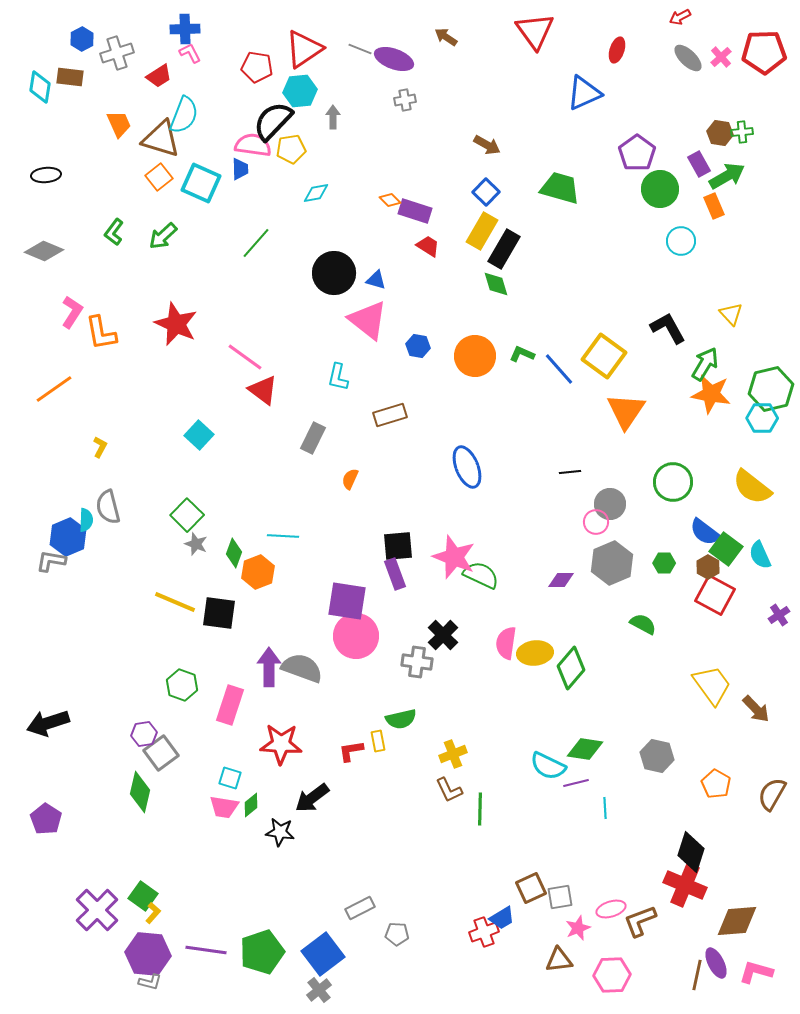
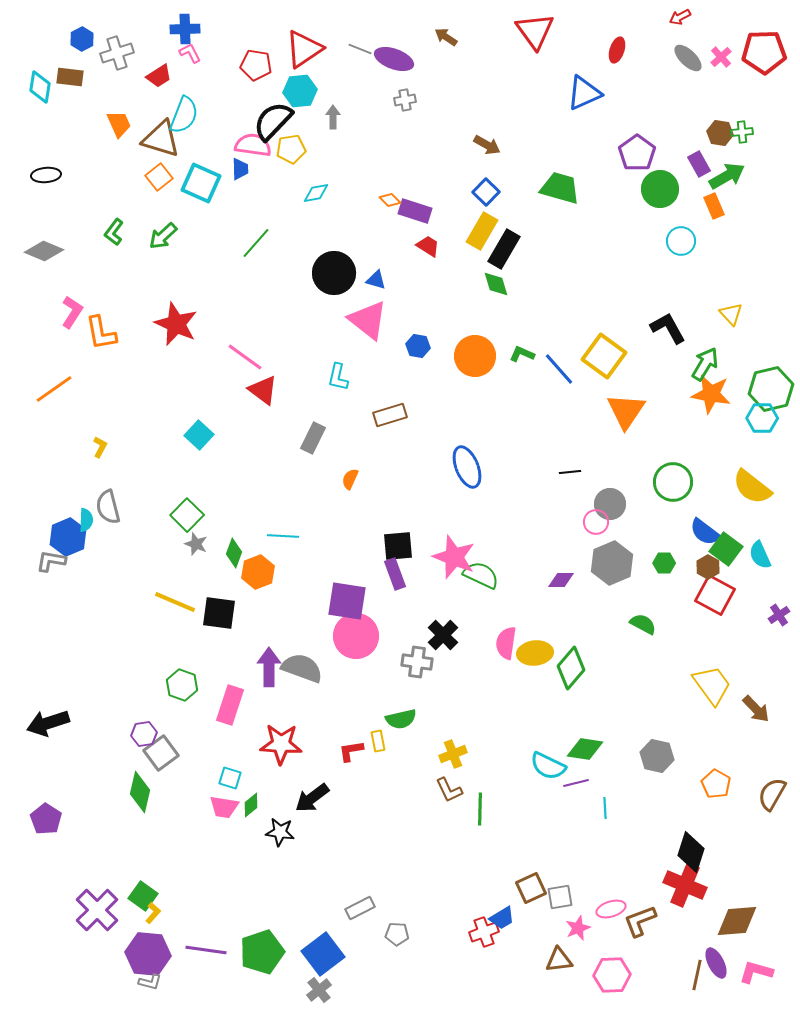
red pentagon at (257, 67): moved 1 px left, 2 px up
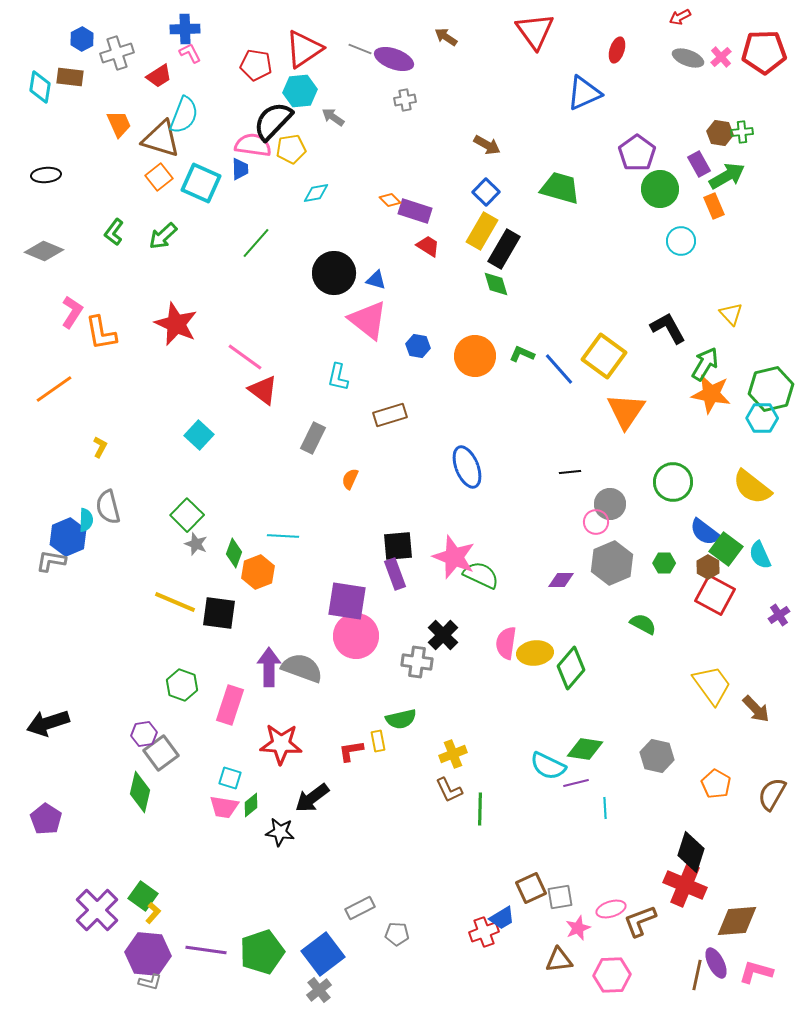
gray ellipse at (688, 58): rotated 24 degrees counterclockwise
gray arrow at (333, 117): rotated 55 degrees counterclockwise
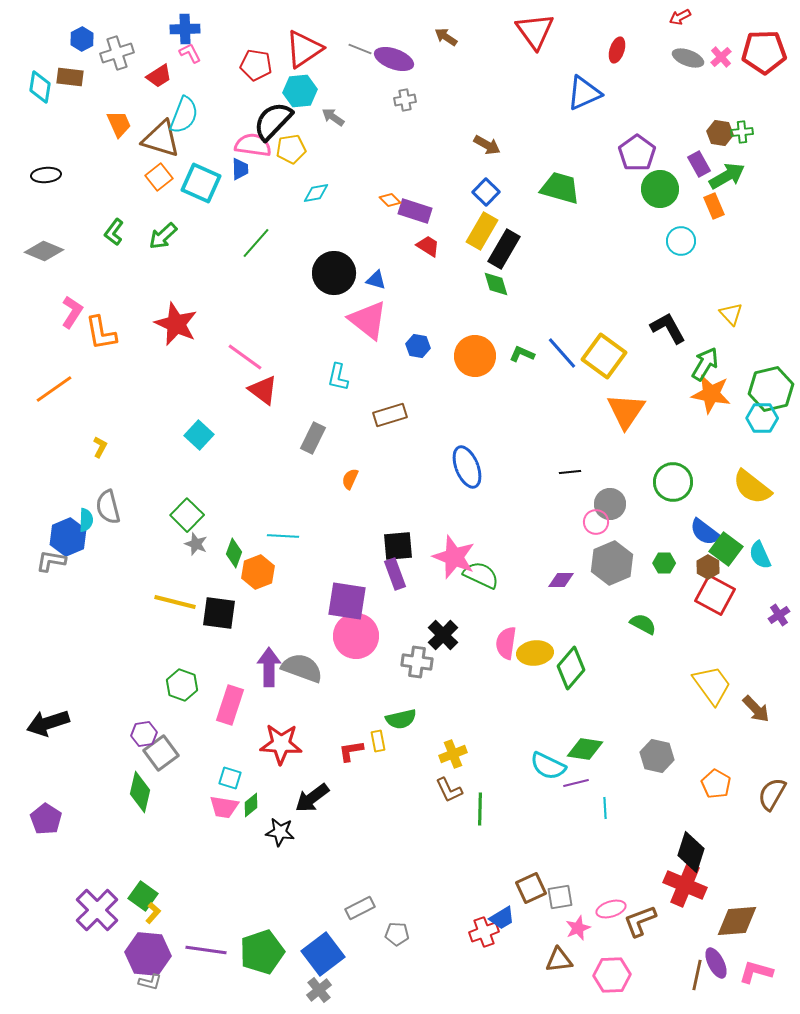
blue line at (559, 369): moved 3 px right, 16 px up
yellow line at (175, 602): rotated 9 degrees counterclockwise
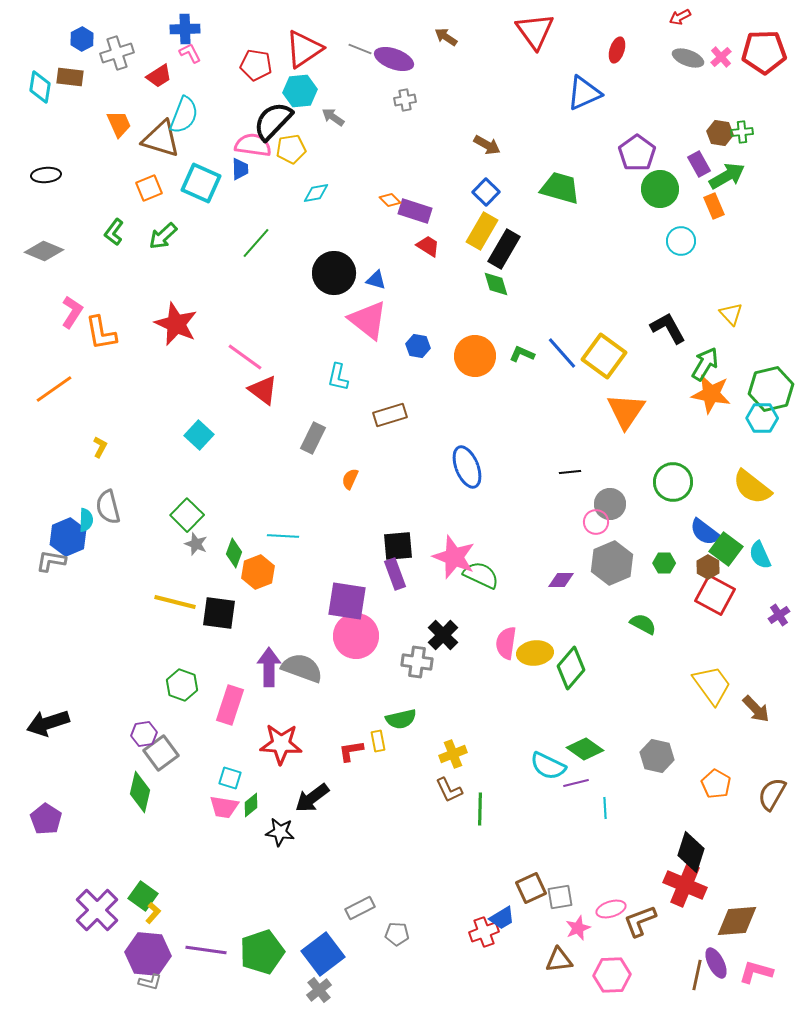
orange square at (159, 177): moved 10 px left, 11 px down; rotated 16 degrees clockwise
green diamond at (585, 749): rotated 27 degrees clockwise
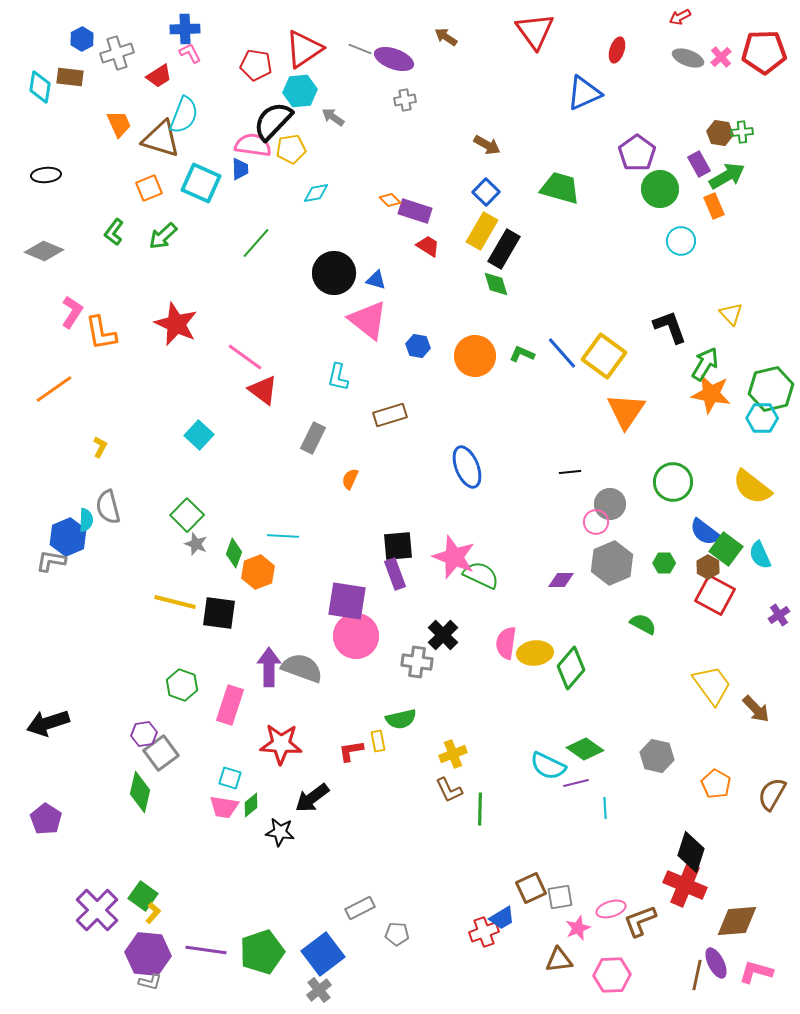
black L-shape at (668, 328): moved 2 px right, 1 px up; rotated 9 degrees clockwise
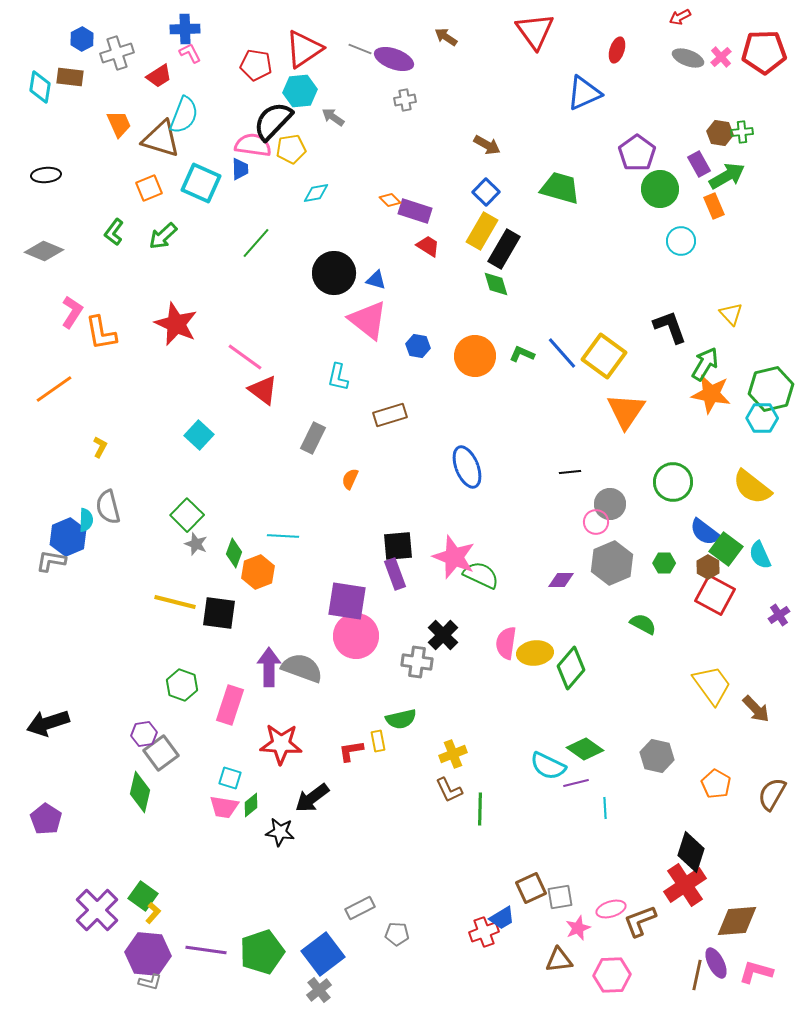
red cross at (685, 885): rotated 33 degrees clockwise
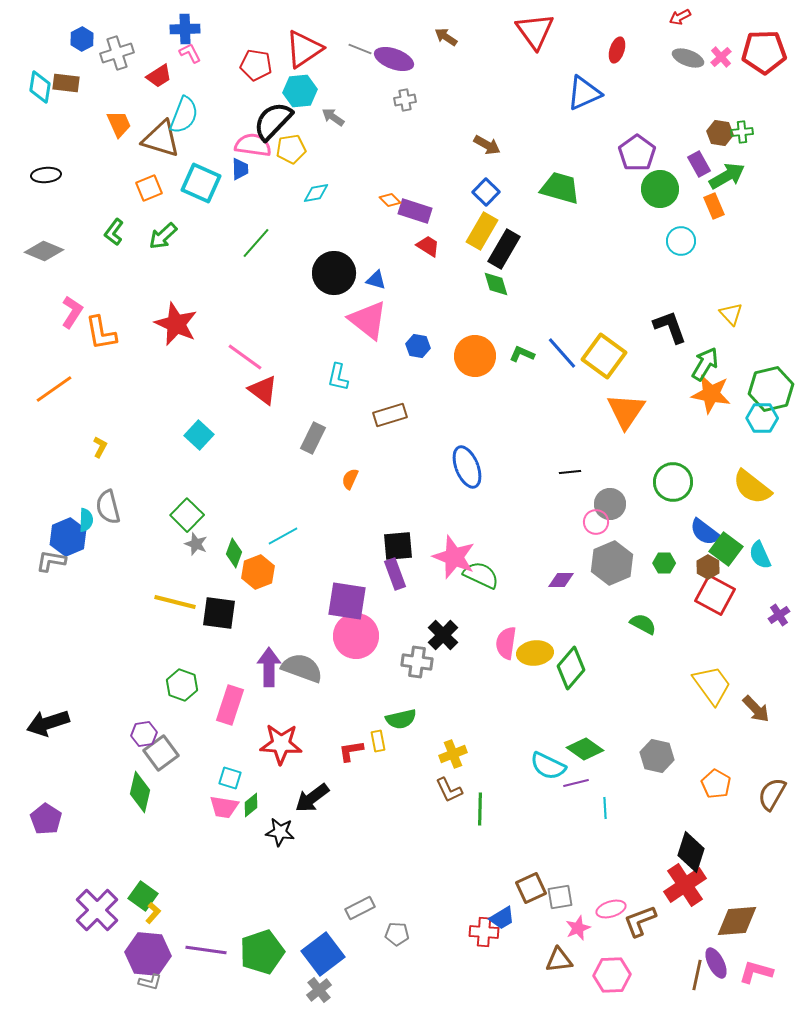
brown rectangle at (70, 77): moved 4 px left, 6 px down
cyan line at (283, 536): rotated 32 degrees counterclockwise
red cross at (484, 932): rotated 24 degrees clockwise
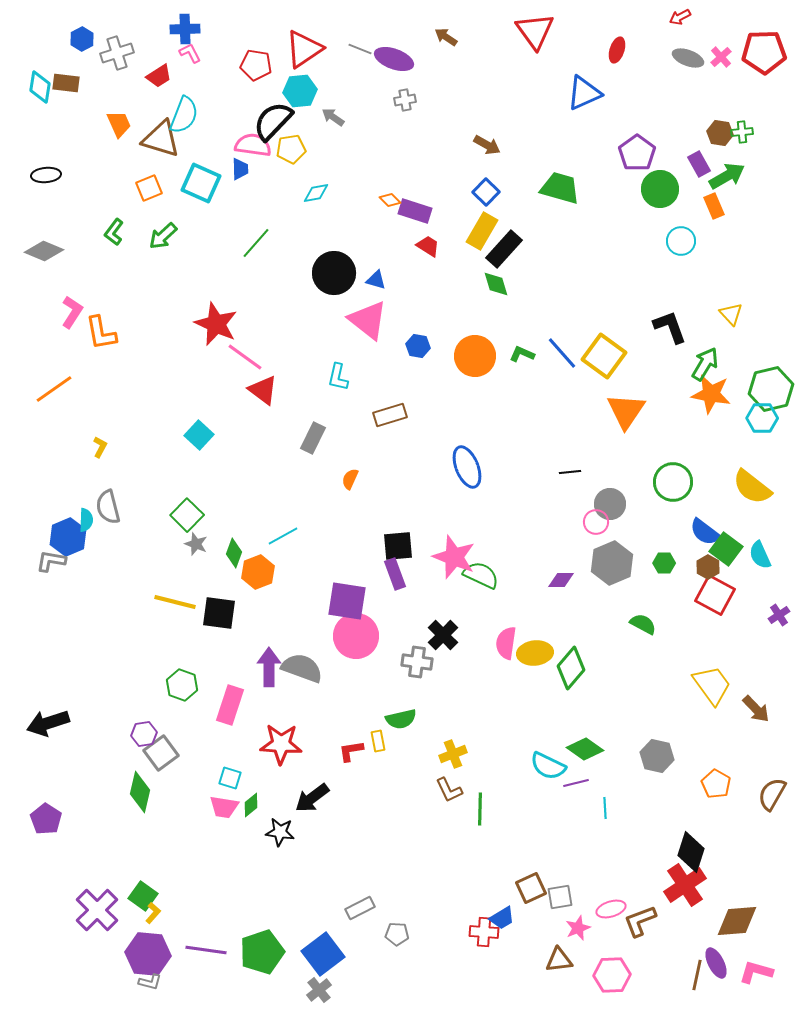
black rectangle at (504, 249): rotated 12 degrees clockwise
red star at (176, 324): moved 40 px right
